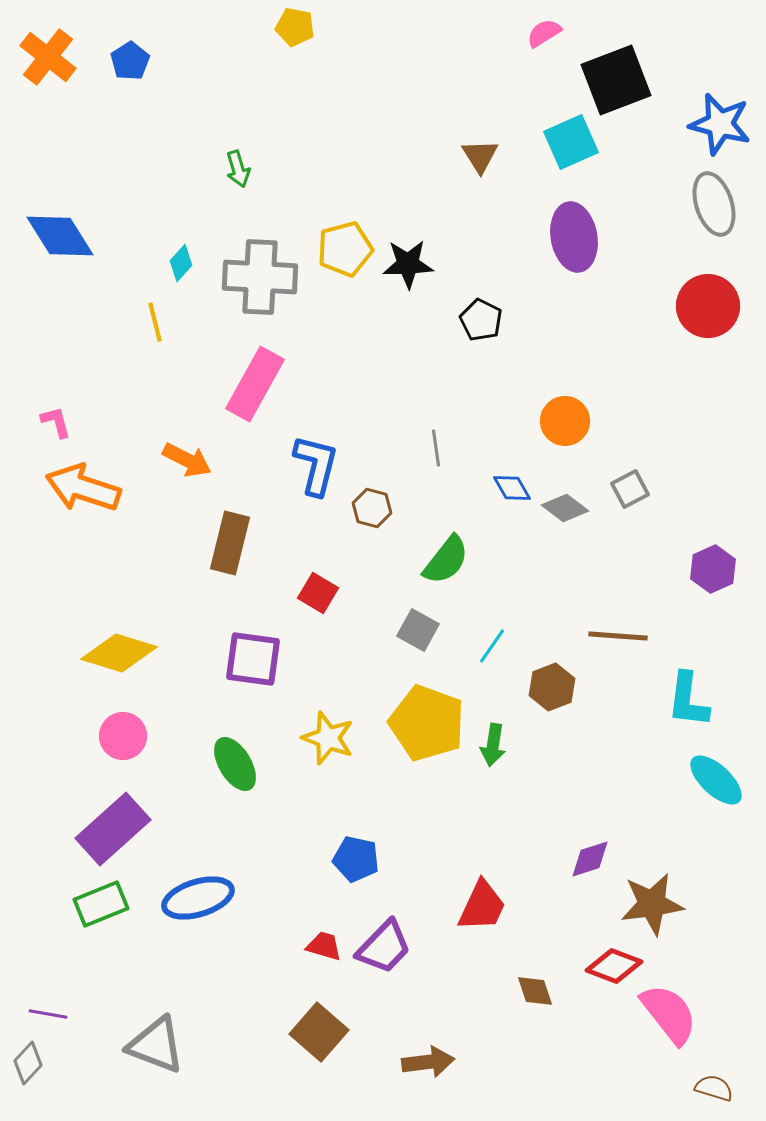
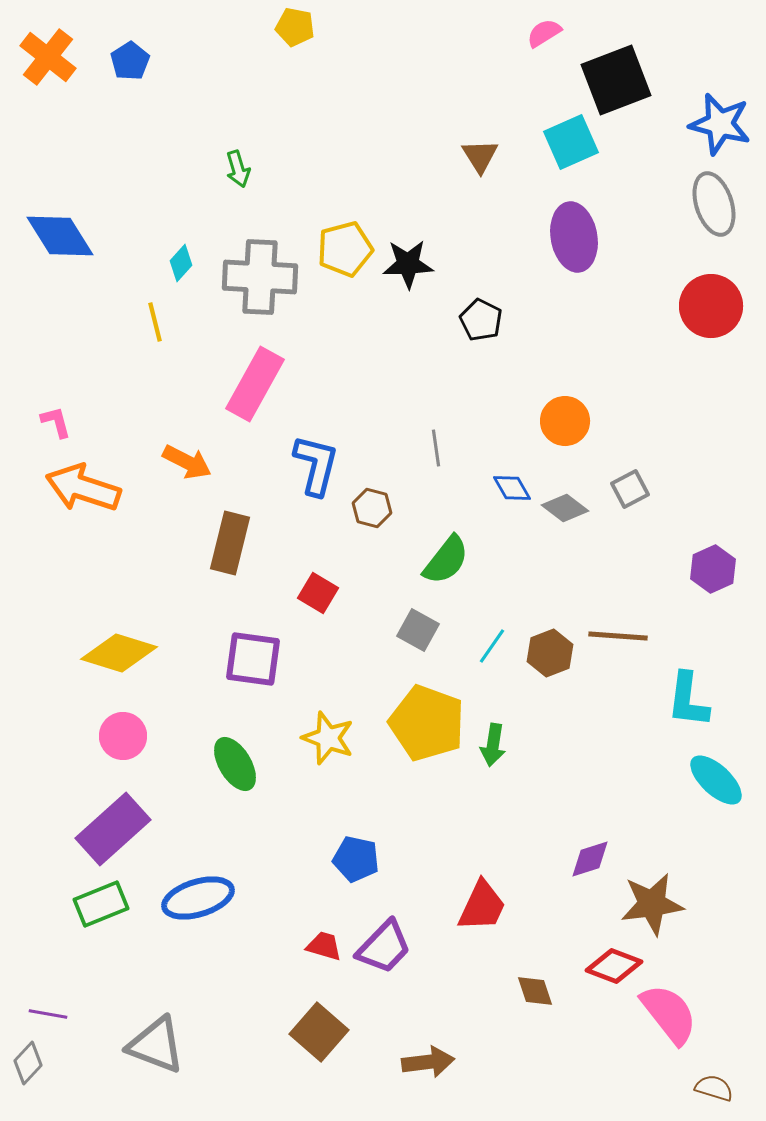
red circle at (708, 306): moved 3 px right
orange arrow at (187, 460): moved 2 px down
brown hexagon at (552, 687): moved 2 px left, 34 px up
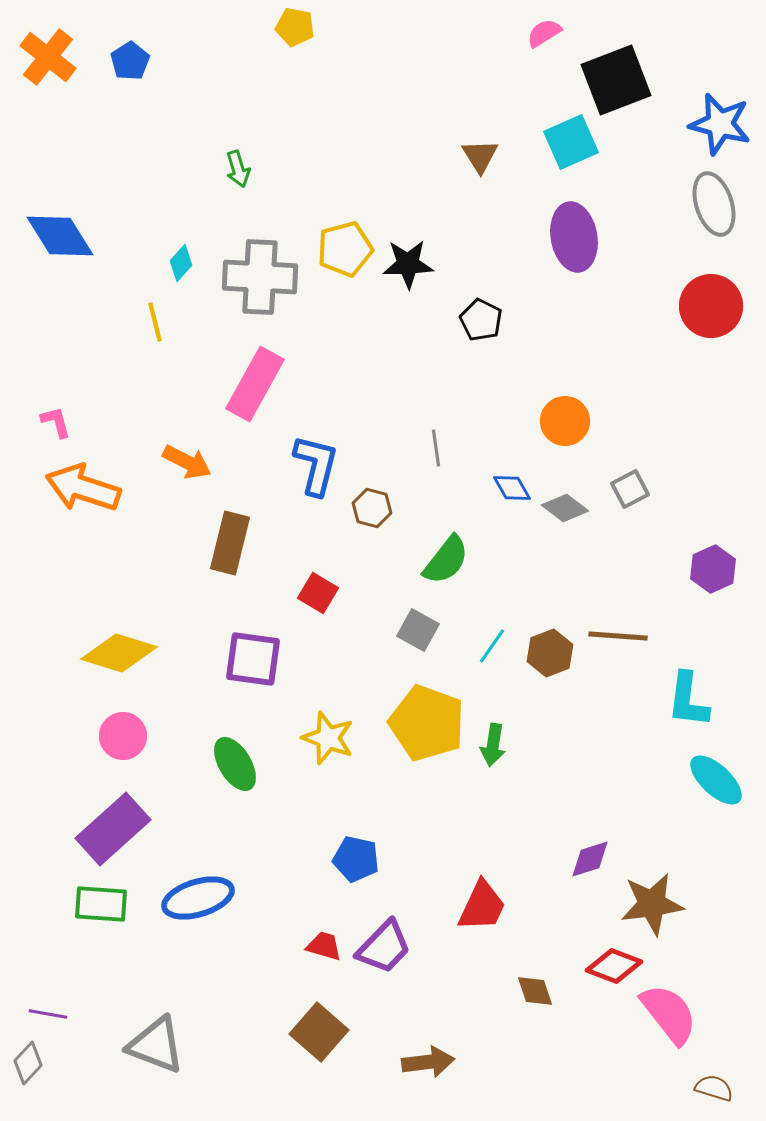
green rectangle at (101, 904): rotated 26 degrees clockwise
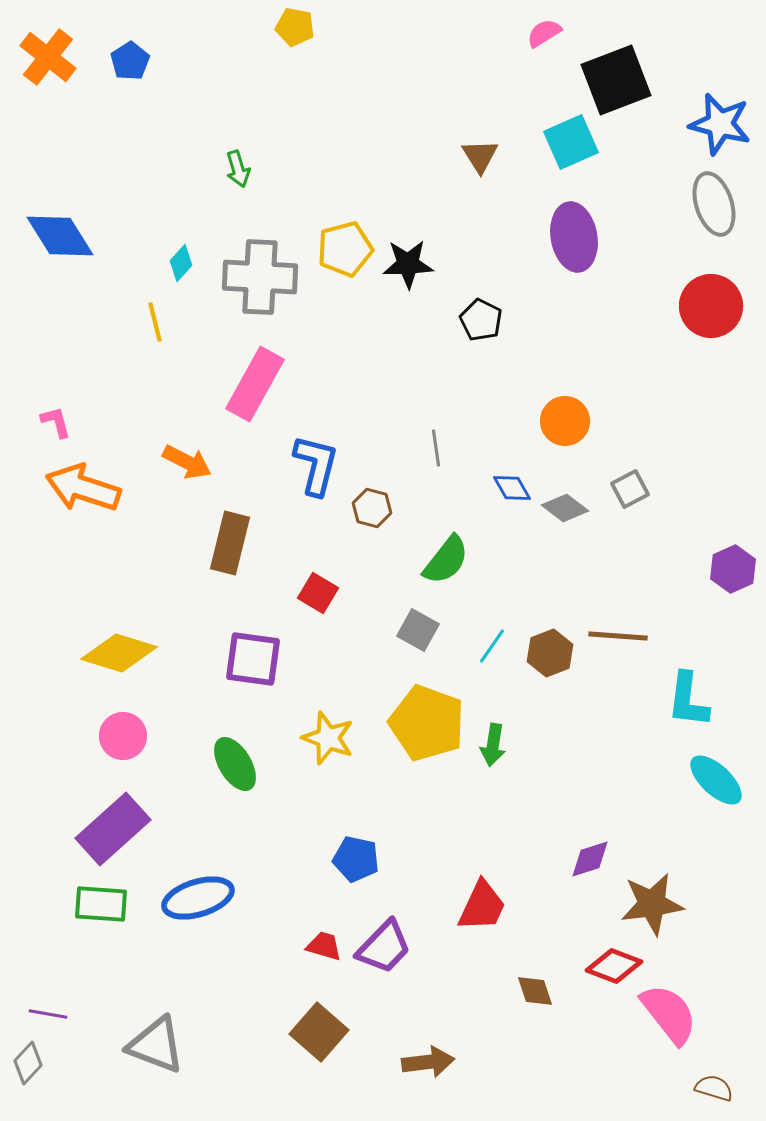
purple hexagon at (713, 569): moved 20 px right
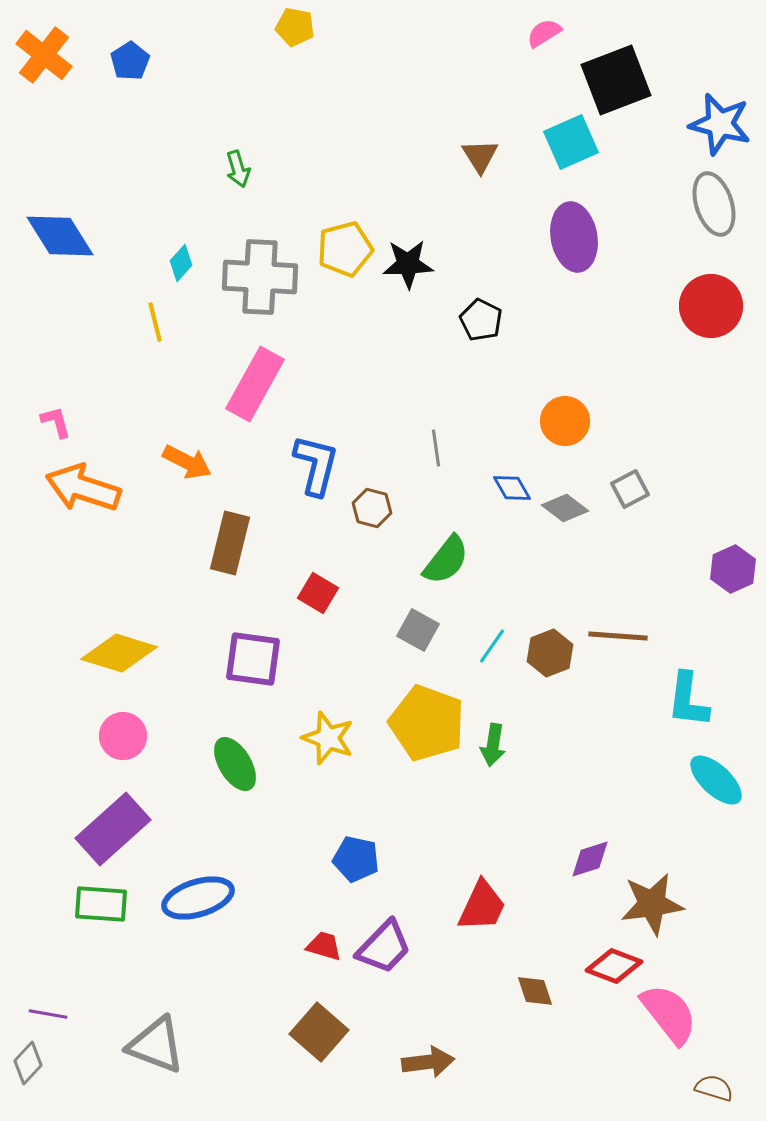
orange cross at (48, 57): moved 4 px left, 2 px up
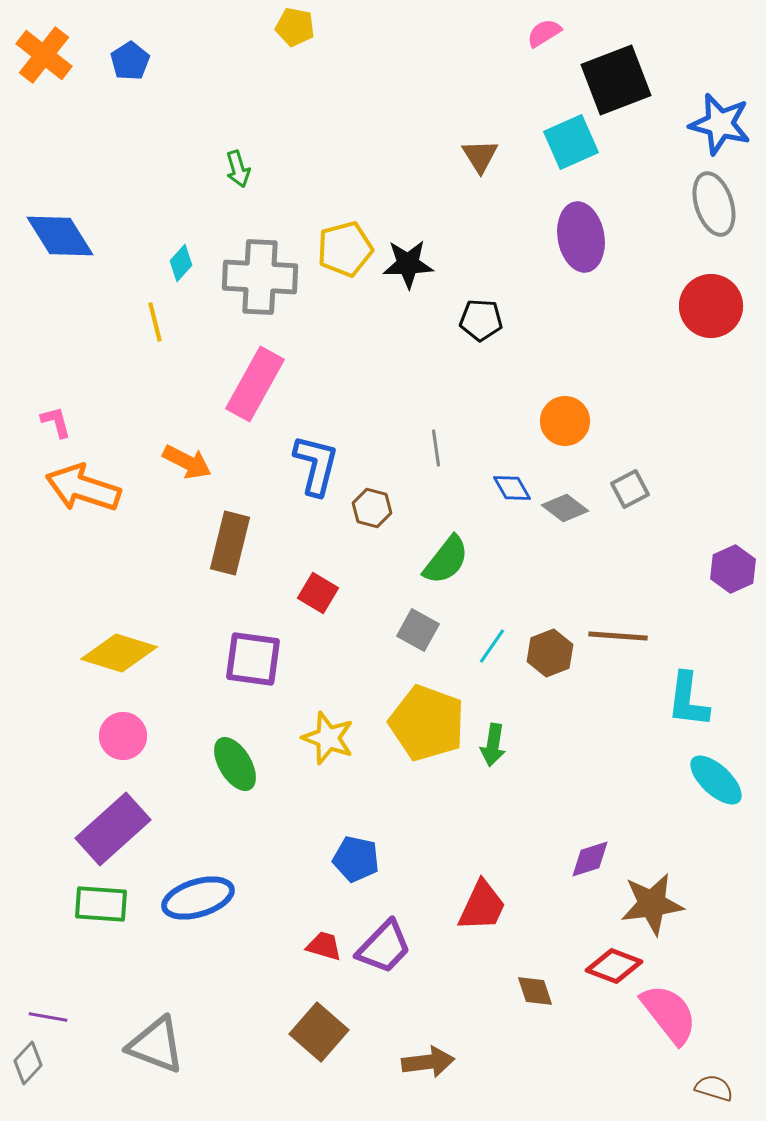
purple ellipse at (574, 237): moved 7 px right
black pentagon at (481, 320): rotated 24 degrees counterclockwise
purple line at (48, 1014): moved 3 px down
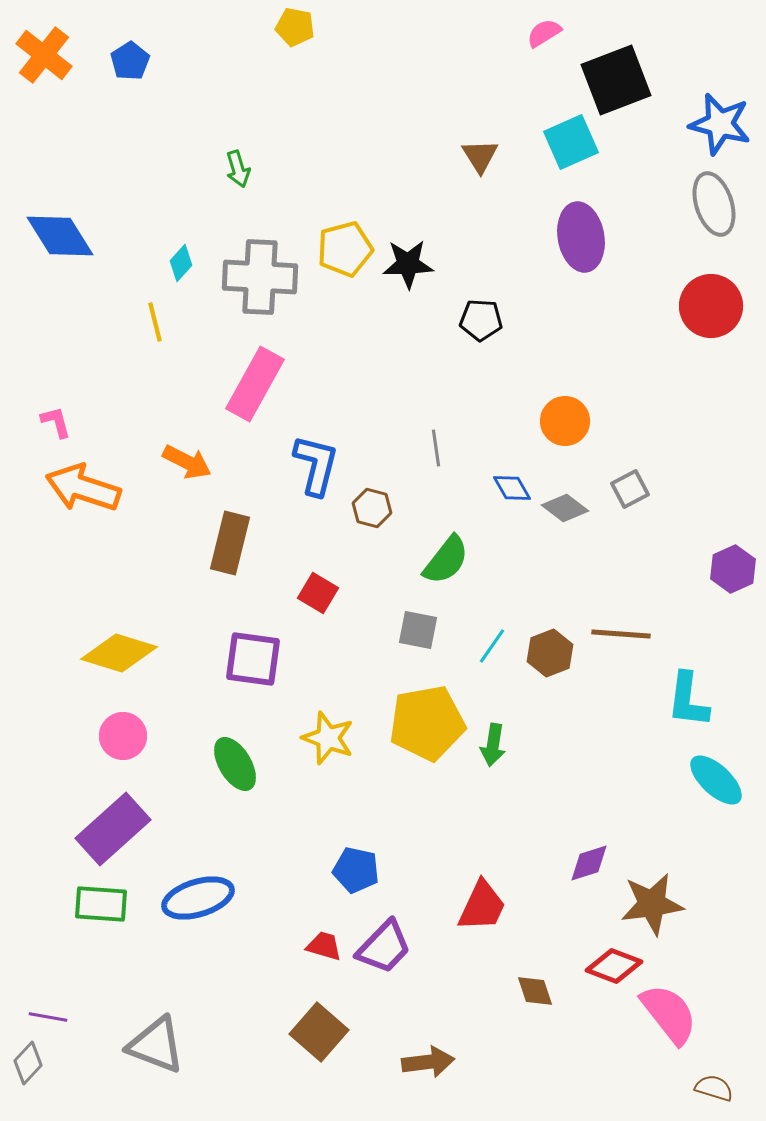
gray square at (418, 630): rotated 18 degrees counterclockwise
brown line at (618, 636): moved 3 px right, 2 px up
yellow pentagon at (427, 723): rotated 30 degrees counterclockwise
blue pentagon at (356, 859): moved 11 px down
purple diamond at (590, 859): moved 1 px left, 4 px down
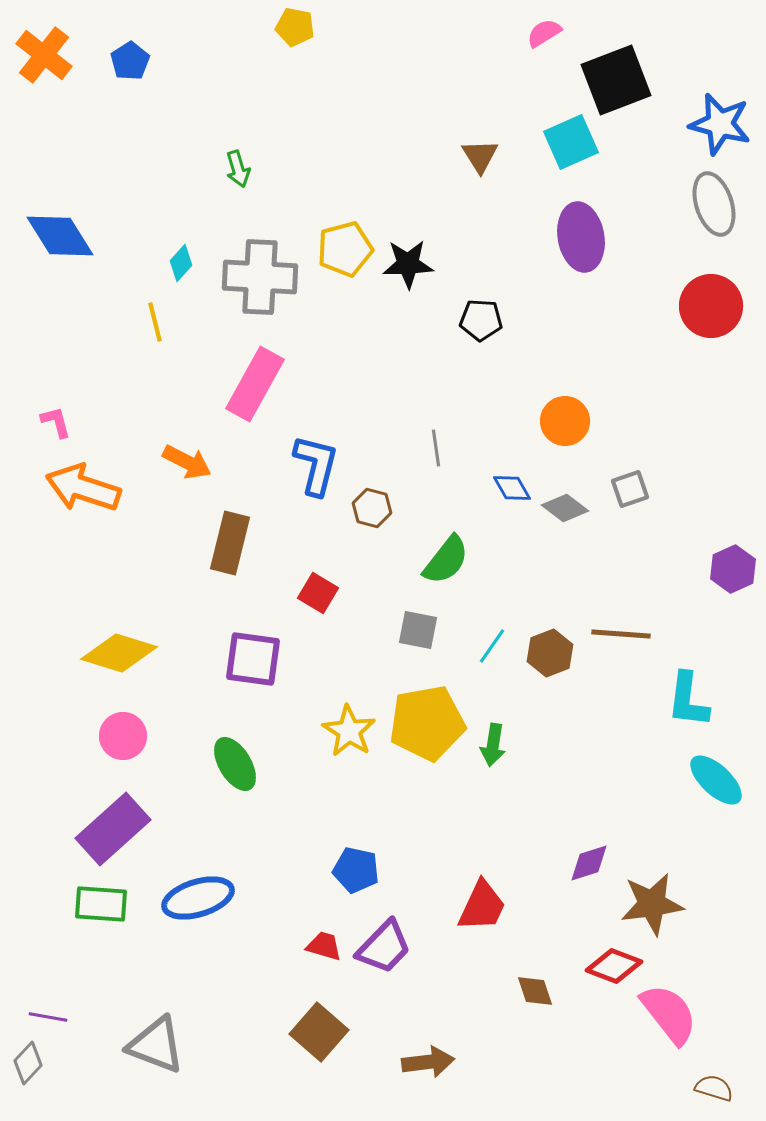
gray square at (630, 489): rotated 9 degrees clockwise
yellow star at (328, 738): moved 21 px right, 7 px up; rotated 12 degrees clockwise
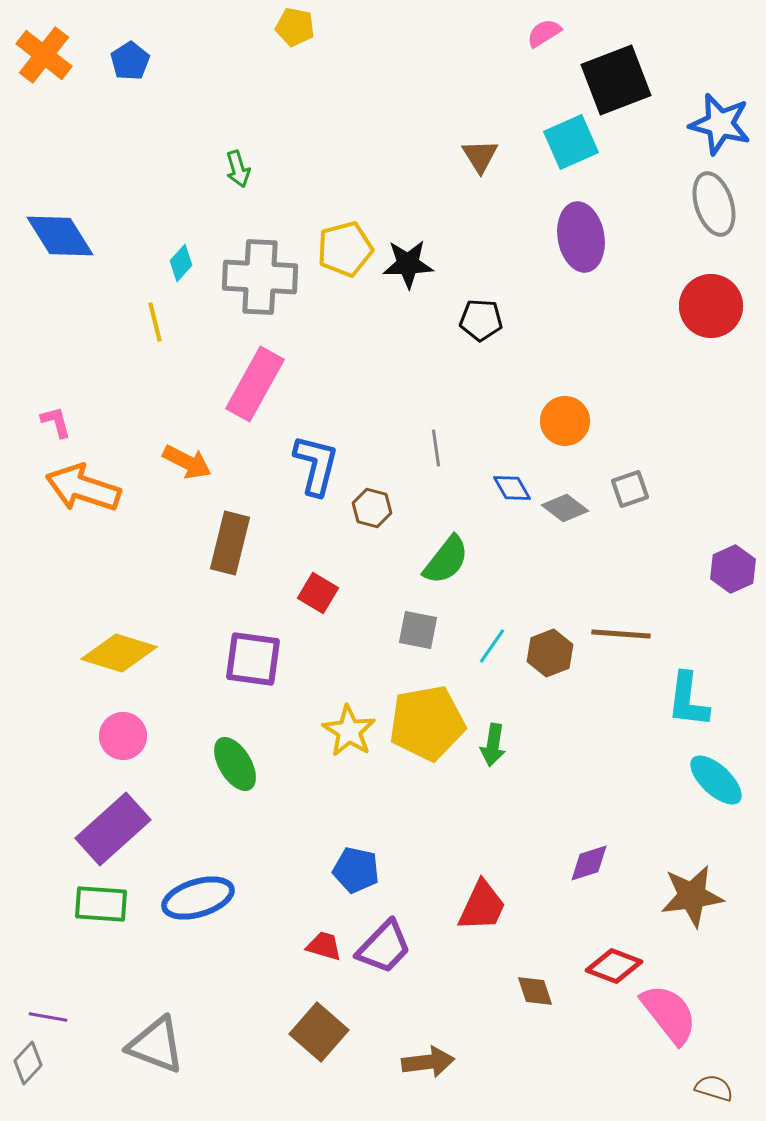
brown star at (652, 904): moved 40 px right, 8 px up
